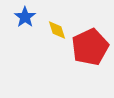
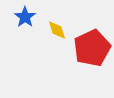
red pentagon: moved 2 px right, 1 px down
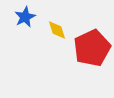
blue star: rotated 10 degrees clockwise
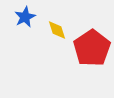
red pentagon: rotated 9 degrees counterclockwise
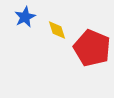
red pentagon: rotated 15 degrees counterclockwise
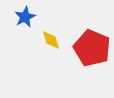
yellow diamond: moved 6 px left, 10 px down
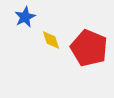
red pentagon: moved 3 px left
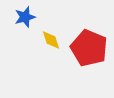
blue star: rotated 10 degrees clockwise
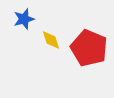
blue star: moved 1 px left, 2 px down
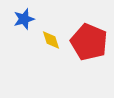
red pentagon: moved 6 px up
